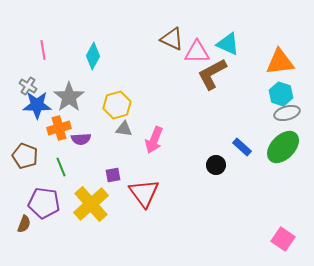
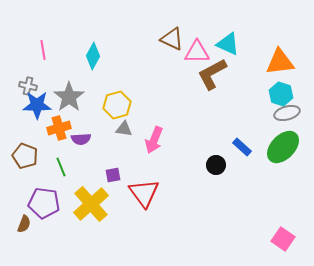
gray cross: rotated 18 degrees counterclockwise
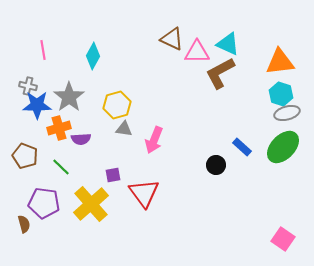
brown L-shape: moved 8 px right, 1 px up
green line: rotated 24 degrees counterclockwise
brown semicircle: rotated 36 degrees counterclockwise
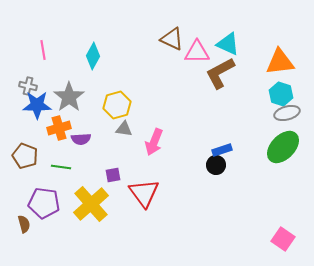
pink arrow: moved 2 px down
blue rectangle: moved 20 px left, 3 px down; rotated 60 degrees counterclockwise
green line: rotated 36 degrees counterclockwise
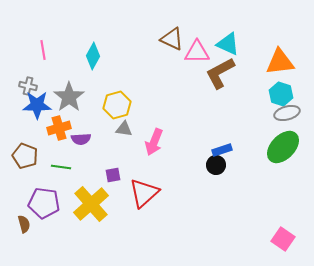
red triangle: rotated 24 degrees clockwise
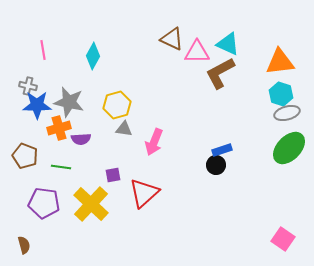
gray star: moved 5 px down; rotated 24 degrees counterclockwise
green ellipse: moved 6 px right, 1 px down
yellow cross: rotated 6 degrees counterclockwise
brown semicircle: moved 21 px down
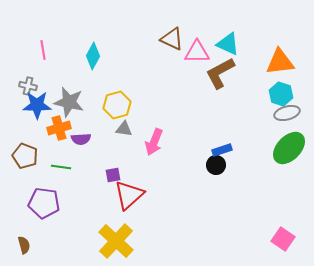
red triangle: moved 15 px left, 2 px down
yellow cross: moved 25 px right, 37 px down
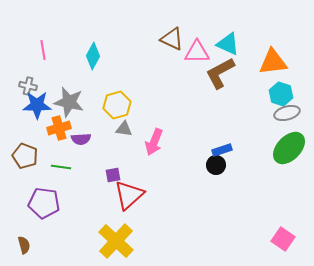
orange triangle: moved 7 px left
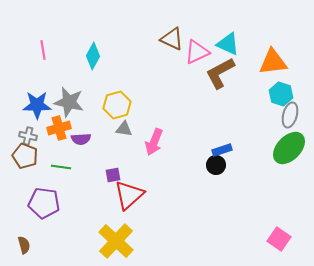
pink triangle: rotated 24 degrees counterclockwise
gray cross: moved 50 px down
gray ellipse: moved 3 px right, 2 px down; rotated 60 degrees counterclockwise
pink square: moved 4 px left
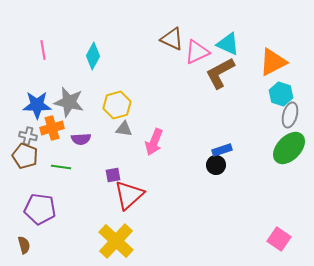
orange triangle: rotated 20 degrees counterclockwise
orange cross: moved 7 px left
purple pentagon: moved 4 px left, 6 px down
